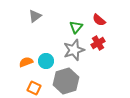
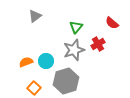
red semicircle: moved 13 px right, 3 px down
red cross: moved 1 px down
orange square: rotated 16 degrees clockwise
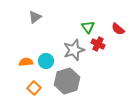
gray triangle: moved 1 px down
red semicircle: moved 6 px right, 6 px down
green triangle: moved 12 px right; rotated 16 degrees counterclockwise
red cross: rotated 32 degrees counterclockwise
orange semicircle: rotated 16 degrees clockwise
gray hexagon: moved 1 px right
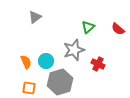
green triangle: rotated 24 degrees clockwise
red cross: moved 20 px down
orange semicircle: rotated 72 degrees clockwise
gray hexagon: moved 7 px left, 1 px down
orange square: moved 5 px left; rotated 32 degrees counterclockwise
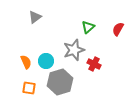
red semicircle: rotated 80 degrees clockwise
red cross: moved 4 px left
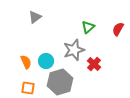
red cross: rotated 16 degrees clockwise
orange square: moved 1 px left
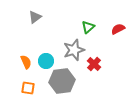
red semicircle: rotated 32 degrees clockwise
gray hexagon: moved 2 px right, 1 px up; rotated 10 degrees clockwise
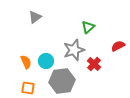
red semicircle: moved 17 px down
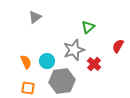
red semicircle: rotated 32 degrees counterclockwise
cyan circle: moved 1 px right
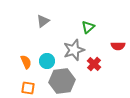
gray triangle: moved 8 px right, 4 px down
red semicircle: rotated 120 degrees counterclockwise
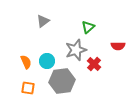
gray star: moved 2 px right
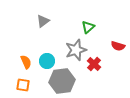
red semicircle: rotated 16 degrees clockwise
orange square: moved 5 px left, 3 px up
